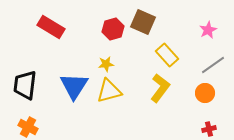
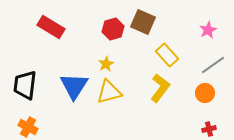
yellow star: rotated 21 degrees counterclockwise
yellow triangle: moved 1 px down
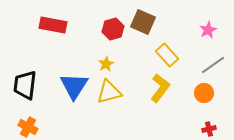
red rectangle: moved 2 px right, 2 px up; rotated 20 degrees counterclockwise
orange circle: moved 1 px left
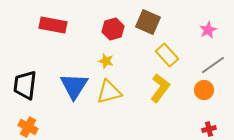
brown square: moved 5 px right
yellow star: moved 3 px up; rotated 28 degrees counterclockwise
orange circle: moved 3 px up
